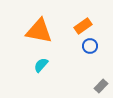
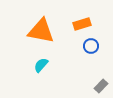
orange rectangle: moved 1 px left, 2 px up; rotated 18 degrees clockwise
orange triangle: moved 2 px right
blue circle: moved 1 px right
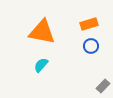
orange rectangle: moved 7 px right
orange triangle: moved 1 px right, 1 px down
gray rectangle: moved 2 px right
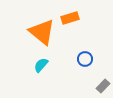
orange rectangle: moved 19 px left, 6 px up
orange triangle: rotated 28 degrees clockwise
blue circle: moved 6 px left, 13 px down
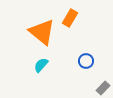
orange rectangle: rotated 42 degrees counterclockwise
blue circle: moved 1 px right, 2 px down
gray rectangle: moved 2 px down
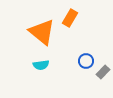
cyan semicircle: rotated 140 degrees counterclockwise
gray rectangle: moved 16 px up
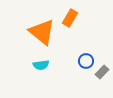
gray rectangle: moved 1 px left
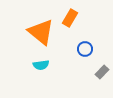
orange triangle: moved 1 px left
blue circle: moved 1 px left, 12 px up
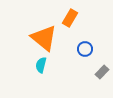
orange triangle: moved 3 px right, 6 px down
cyan semicircle: rotated 112 degrees clockwise
